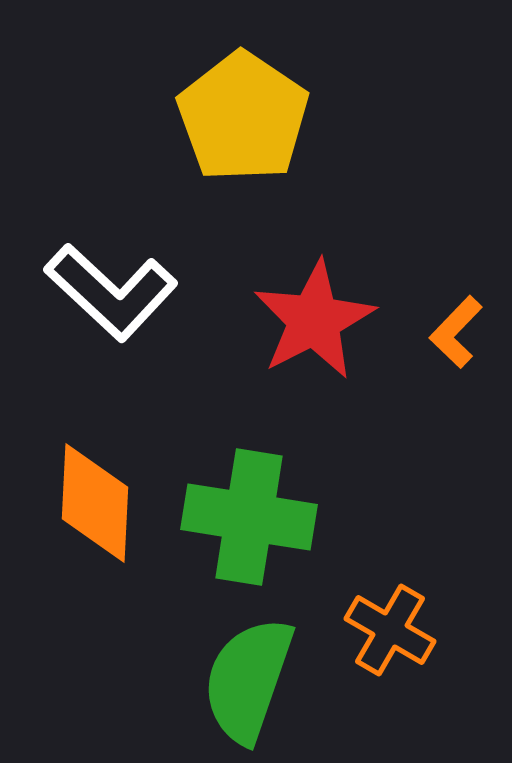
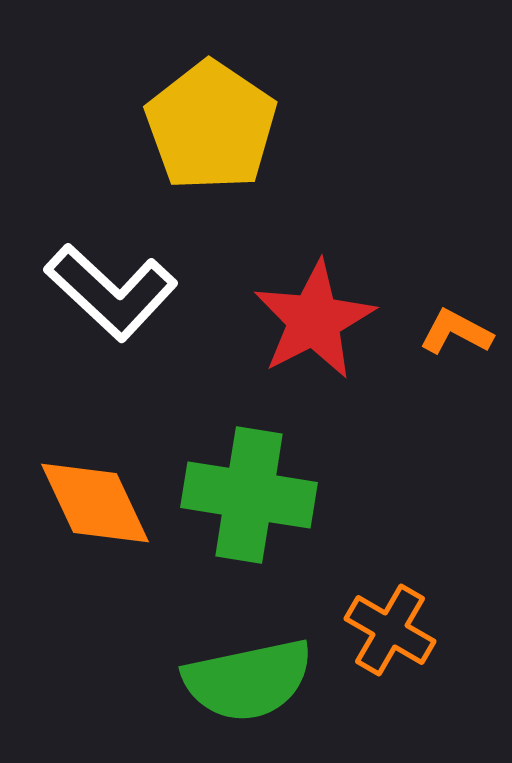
yellow pentagon: moved 32 px left, 9 px down
orange L-shape: rotated 74 degrees clockwise
orange diamond: rotated 28 degrees counterclockwise
green cross: moved 22 px up
green semicircle: rotated 121 degrees counterclockwise
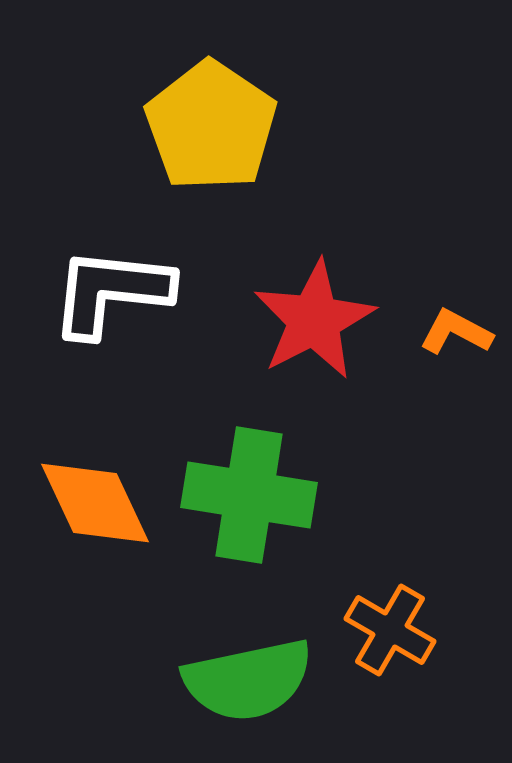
white L-shape: rotated 143 degrees clockwise
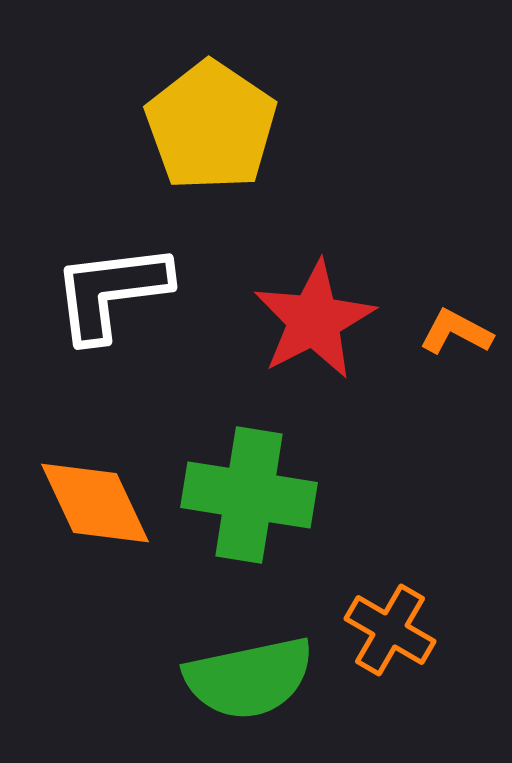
white L-shape: rotated 13 degrees counterclockwise
green semicircle: moved 1 px right, 2 px up
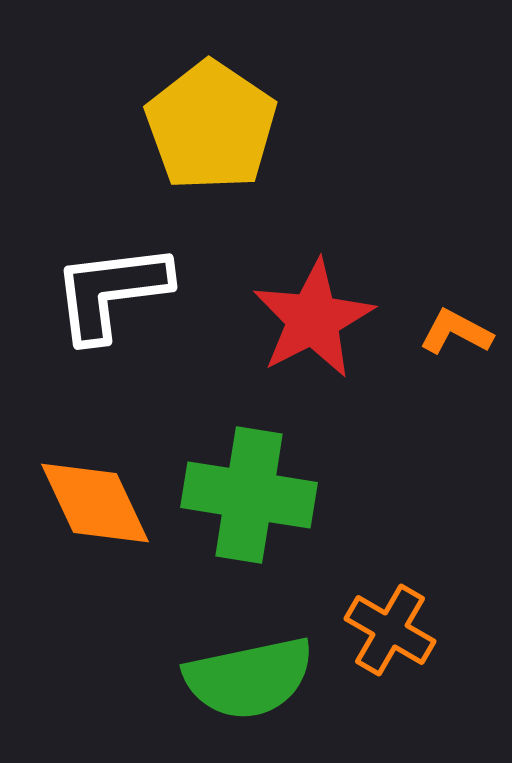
red star: moved 1 px left, 1 px up
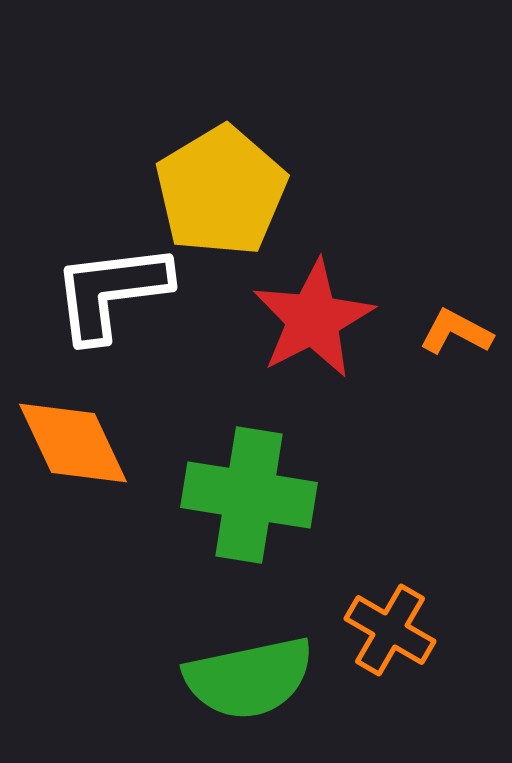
yellow pentagon: moved 10 px right, 65 px down; rotated 7 degrees clockwise
orange diamond: moved 22 px left, 60 px up
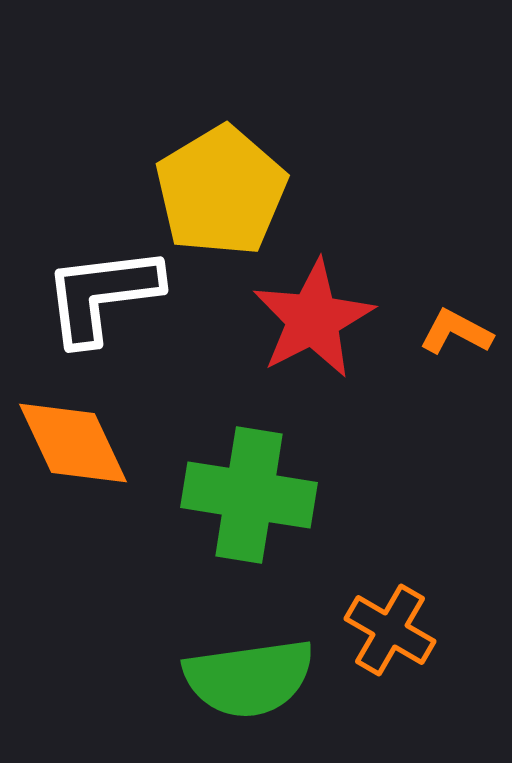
white L-shape: moved 9 px left, 3 px down
green semicircle: rotated 4 degrees clockwise
